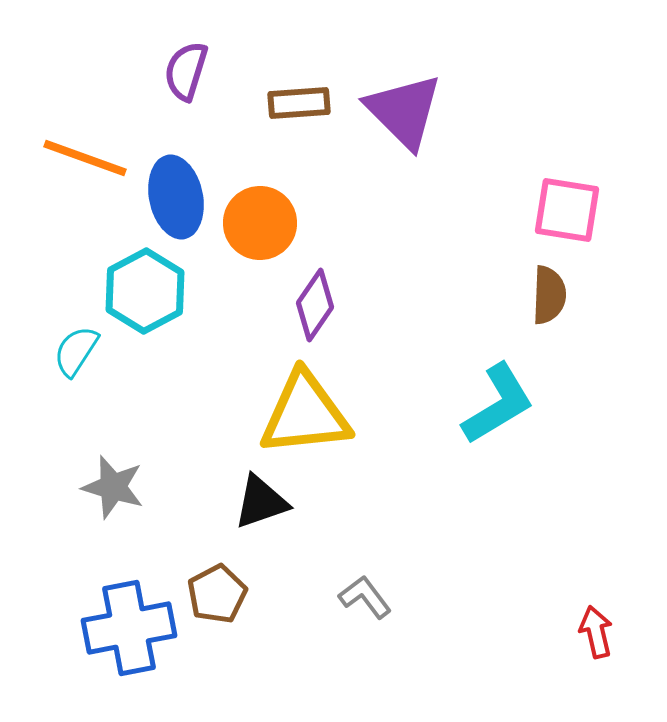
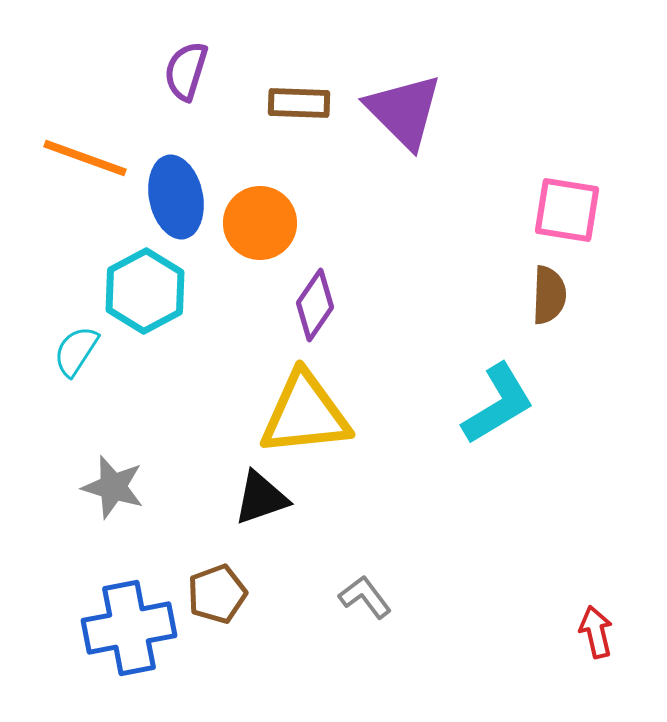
brown rectangle: rotated 6 degrees clockwise
black triangle: moved 4 px up
brown pentagon: rotated 8 degrees clockwise
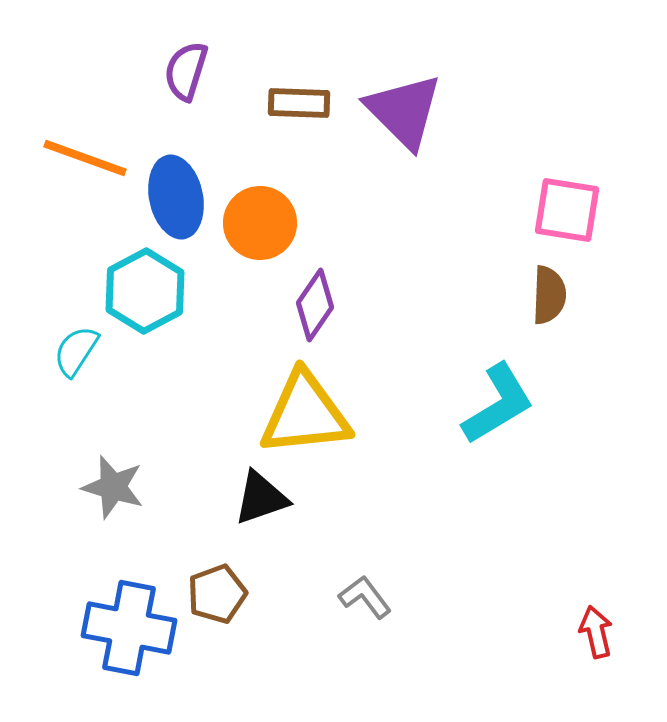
blue cross: rotated 22 degrees clockwise
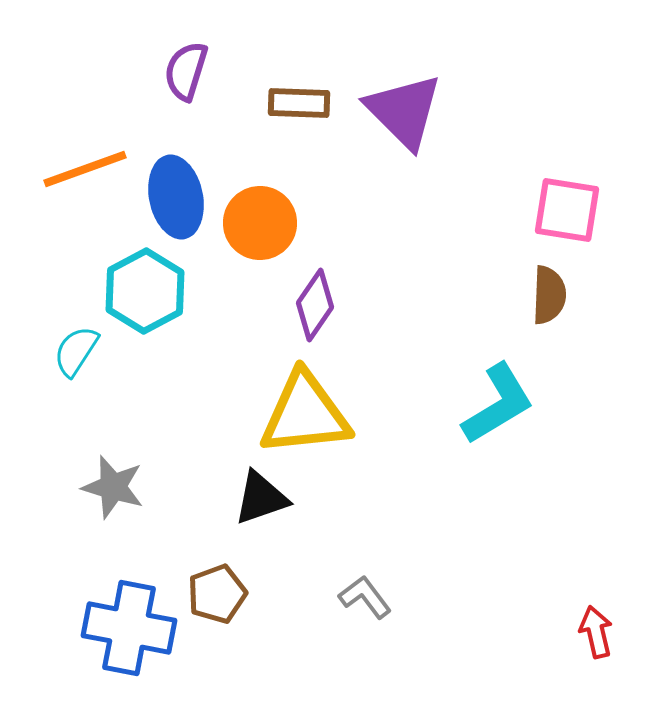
orange line: moved 11 px down; rotated 40 degrees counterclockwise
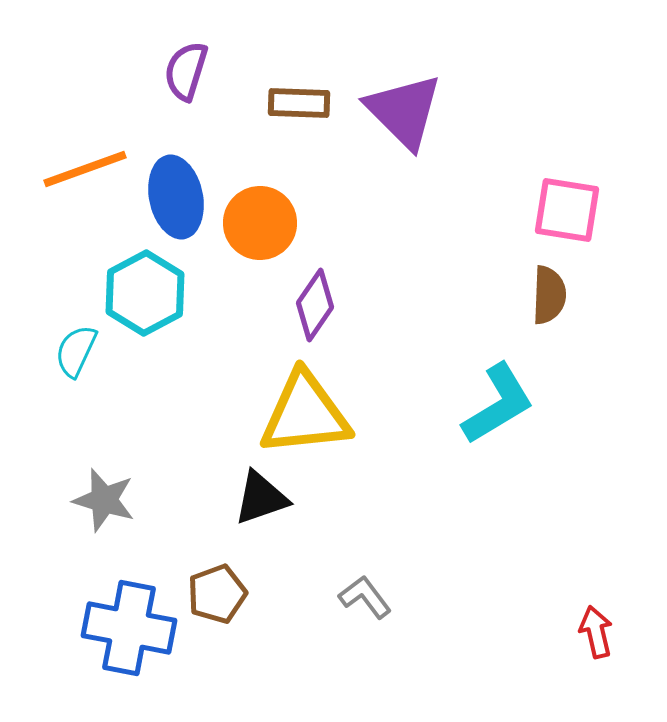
cyan hexagon: moved 2 px down
cyan semicircle: rotated 8 degrees counterclockwise
gray star: moved 9 px left, 13 px down
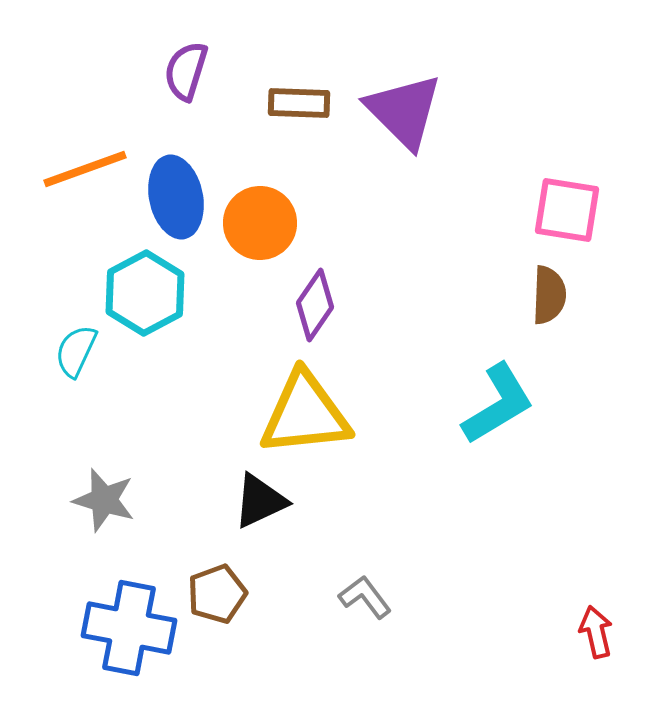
black triangle: moved 1 px left, 3 px down; rotated 6 degrees counterclockwise
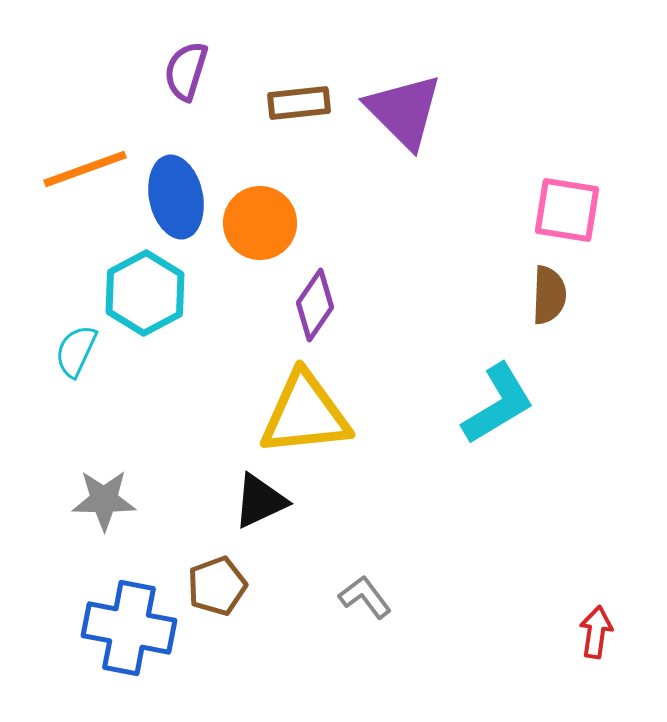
brown rectangle: rotated 8 degrees counterclockwise
gray star: rotated 16 degrees counterclockwise
brown pentagon: moved 8 px up
red arrow: rotated 21 degrees clockwise
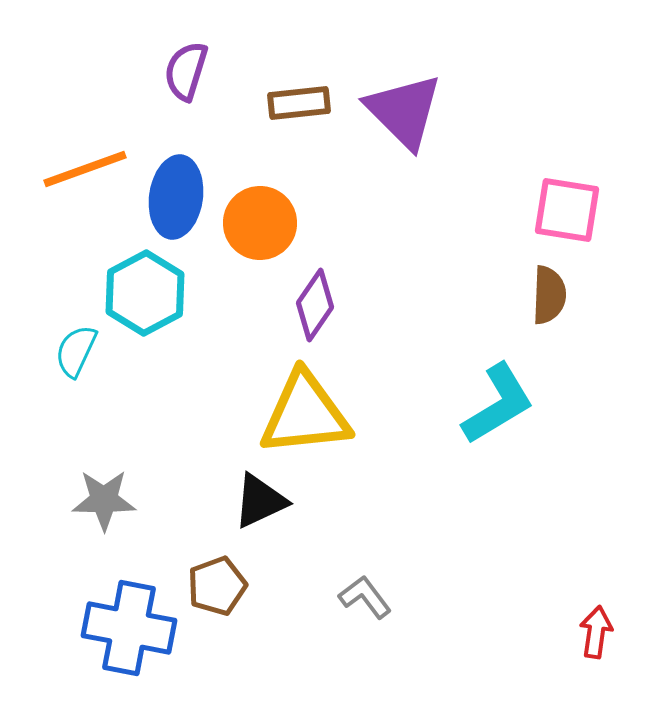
blue ellipse: rotated 20 degrees clockwise
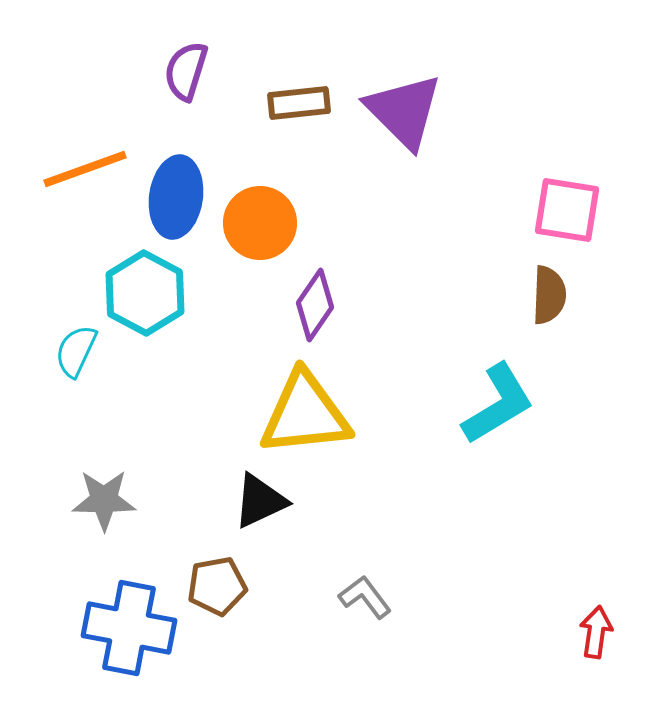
cyan hexagon: rotated 4 degrees counterclockwise
brown pentagon: rotated 10 degrees clockwise
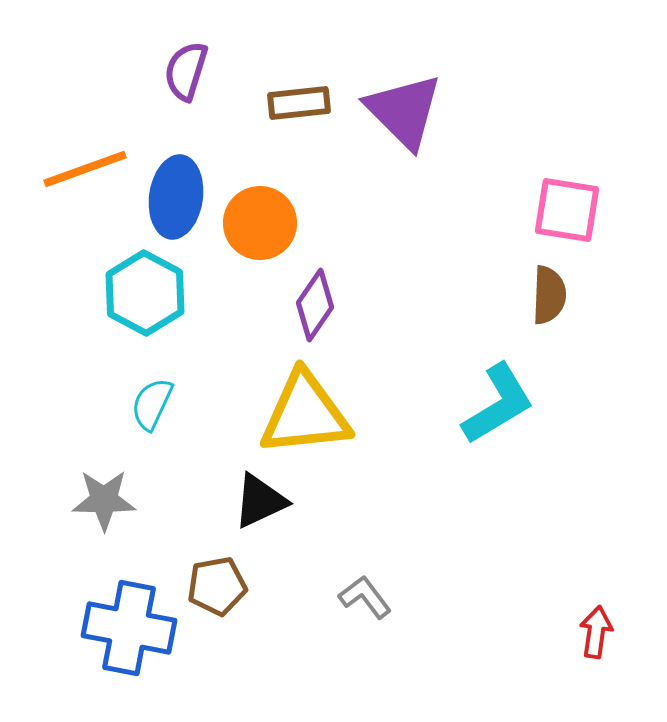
cyan semicircle: moved 76 px right, 53 px down
